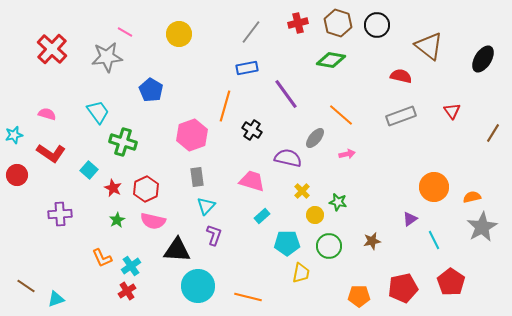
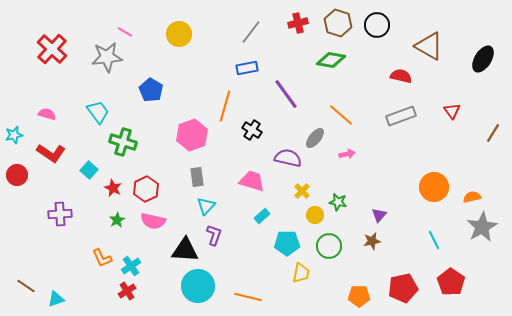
brown triangle at (429, 46): rotated 8 degrees counterclockwise
purple triangle at (410, 219): moved 31 px left, 4 px up; rotated 14 degrees counterclockwise
black triangle at (177, 250): moved 8 px right
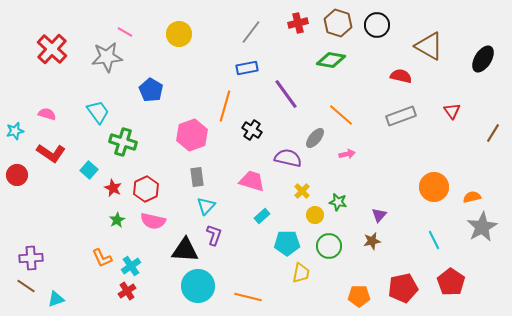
cyan star at (14, 135): moved 1 px right, 4 px up
purple cross at (60, 214): moved 29 px left, 44 px down
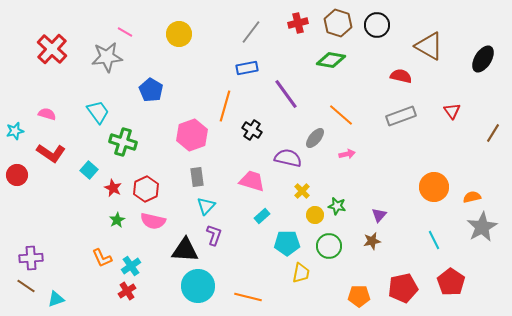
green star at (338, 202): moved 1 px left, 4 px down
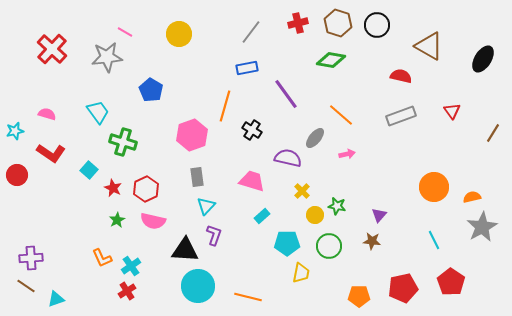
brown star at (372, 241): rotated 18 degrees clockwise
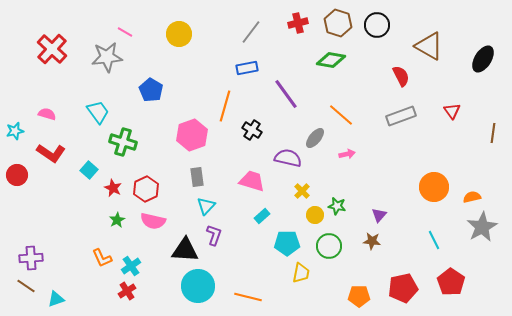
red semicircle at (401, 76): rotated 50 degrees clockwise
brown line at (493, 133): rotated 24 degrees counterclockwise
